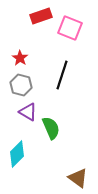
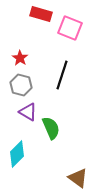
red rectangle: moved 2 px up; rotated 35 degrees clockwise
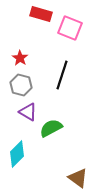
green semicircle: rotated 95 degrees counterclockwise
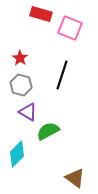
green semicircle: moved 3 px left, 3 px down
brown triangle: moved 3 px left
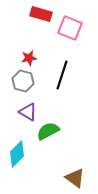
red star: moved 9 px right; rotated 28 degrees clockwise
gray hexagon: moved 2 px right, 4 px up
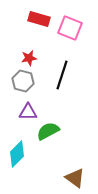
red rectangle: moved 2 px left, 5 px down
purple triangle: rotated 30 degrees counterclockwise
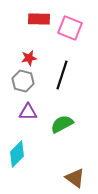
red rectangle: rotated 15 degrees counterclockwise
green semicircle: moved 14 px right, 7 px up
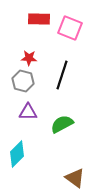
red star: rotated 14 degrees clockwise
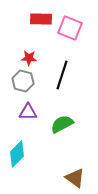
red rectangle: moved 2 px right
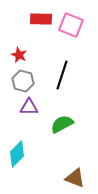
pink square: moved 1 px right, 3 px up
red star: moved 10 px left, 3 px up; rotated 21 degrees clockwise
purple triangle: moved 1 px right, 5 px up
brown triangle: rotated 15 degrees counterclockwise
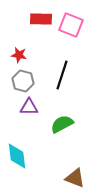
red star: rotated 14 degrees counterclockwise
cyan diamond: moved 2 px down; rotated 52 degrees counterclockwise
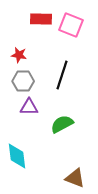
gray hexagon: rotated 15 degrees counterclockwise
